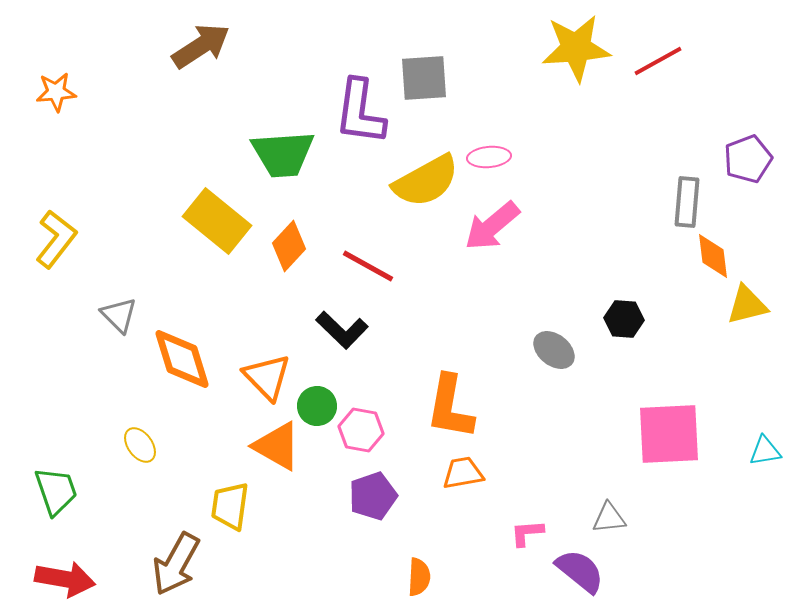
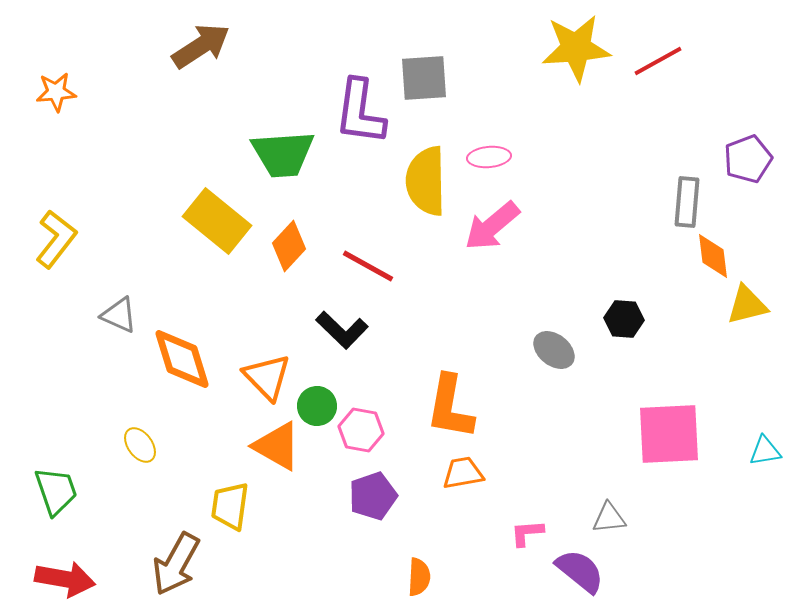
yellow semicircle at (426, 181): rotated 118 degrees clockwise
gray triangle at (119, 315): rotated 21 degrees counterclockwise
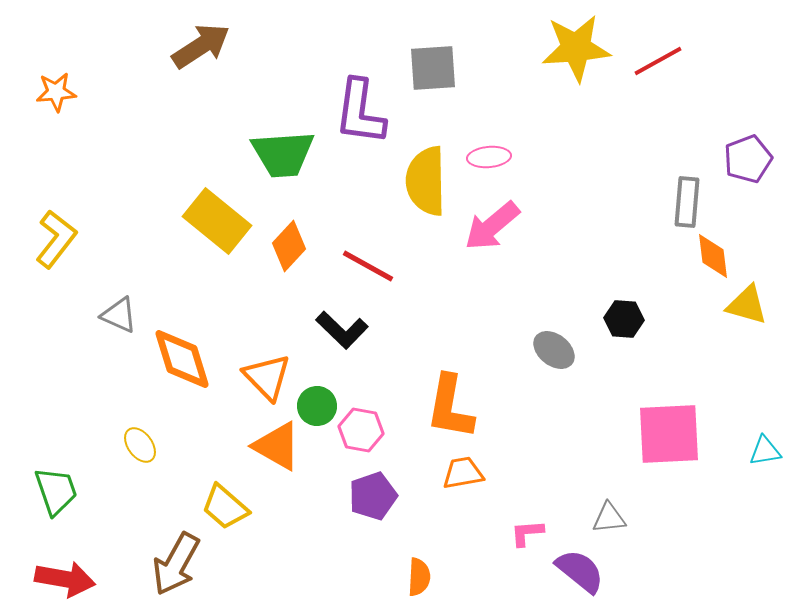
gray square at (424, 78): moved 9 px right, 10 px up
yellow triangle at (747, 305): rotated 30 degrees clockwise
yellow trapezoid at (230, 506): moved 5 px left, 1 px down; rotated 57 degrees counterclockwise
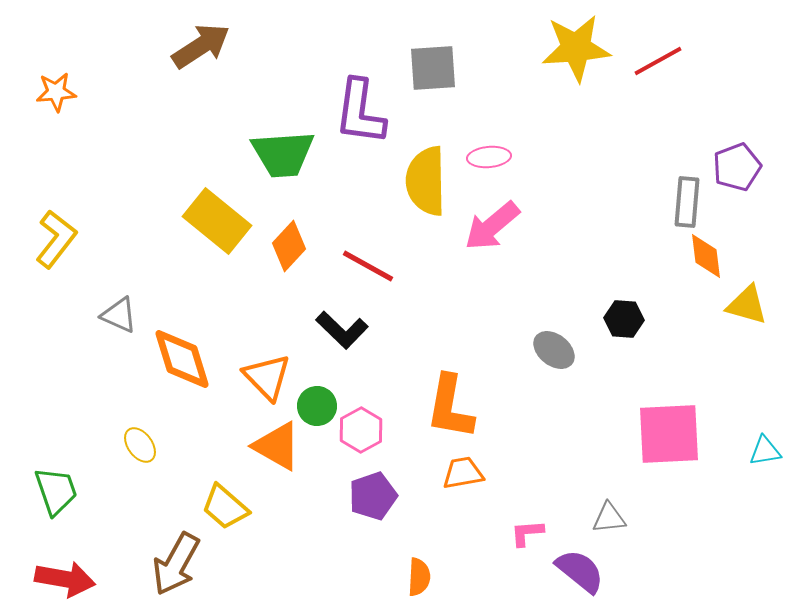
purple pentagon at (748, 159): moved 11 px left, 8 px down
orange diamond at (713, 256): moved 7 px left
pink hexagon at (361, 430): rotated 21 degrees clockwise
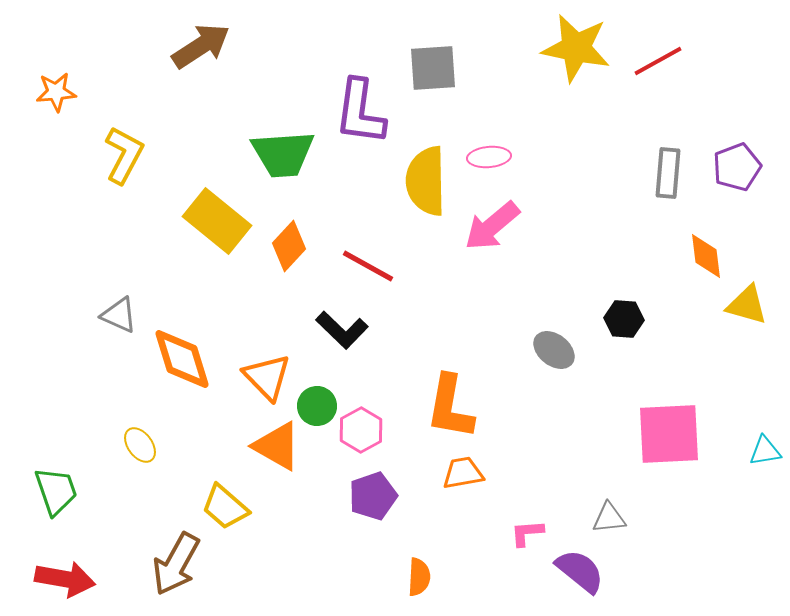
yellow star at (576, 48): rotated 16 degrees clockwise
gray rectangle at (687, 202): moved 19 px left, 29 px up
yellow L-shape at (56, 239): moved 68 px right, 84 px up; rotated 10 degrees counterclockwise
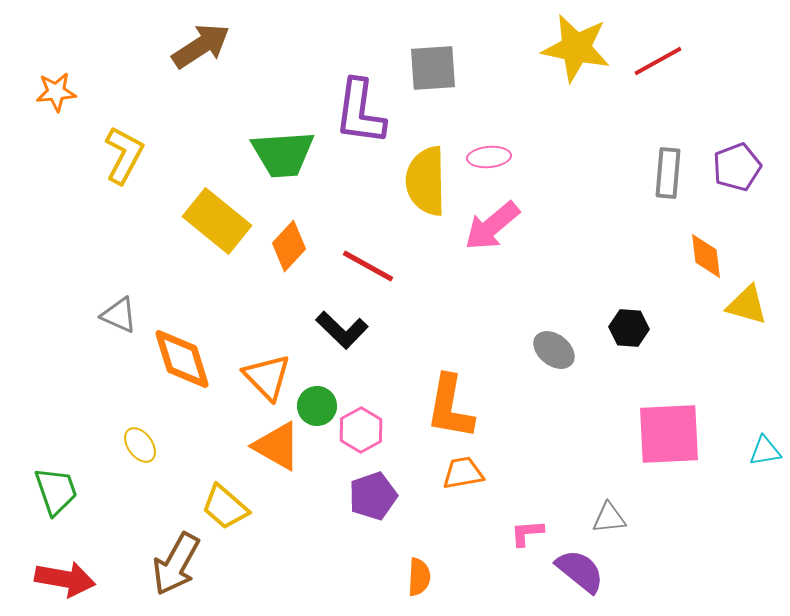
black hexagon at (624, 319): moved 5 px right, 9 px down
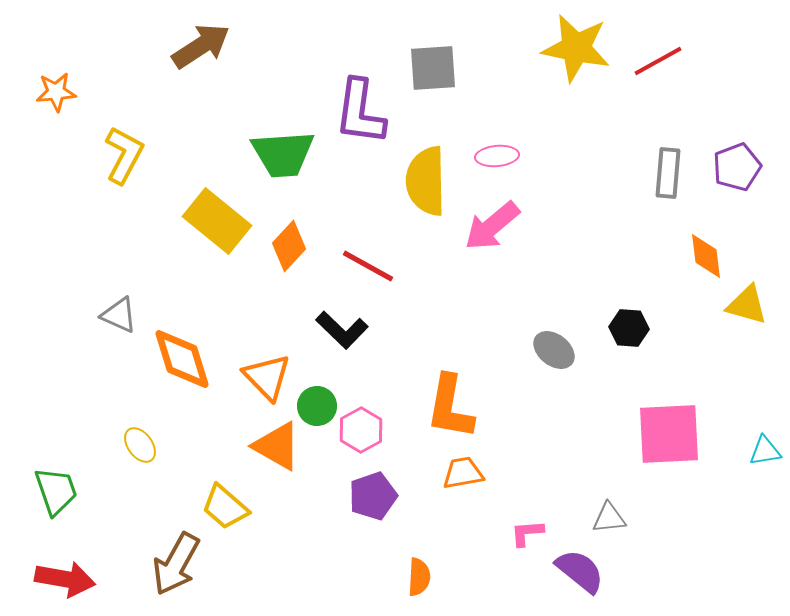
pink ellipse at (489, 157): moved 8 px right, 1 px up
